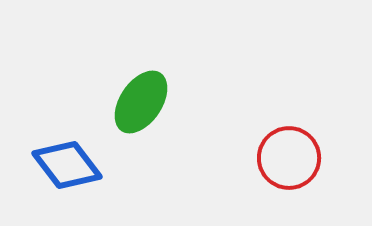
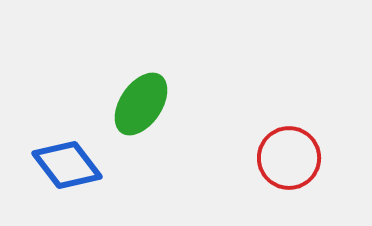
green ellipse: moved 2 px down
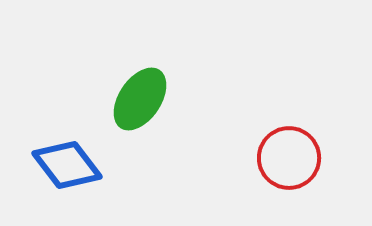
green ellipse: moved 1 px left, 5 px up
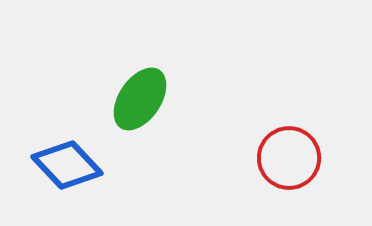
blue diamond: rotated 6 degrees counterclockwise
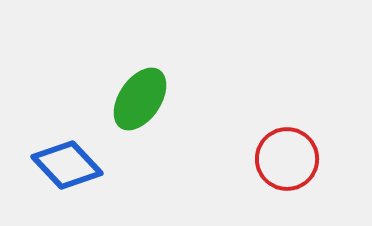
red circle: moved 2 px left, 1 px down
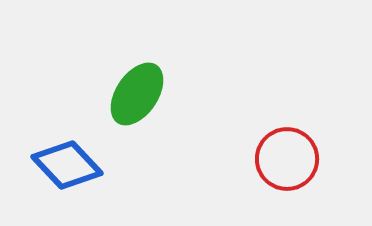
green ellipse: moved 3 px left, 5 px up
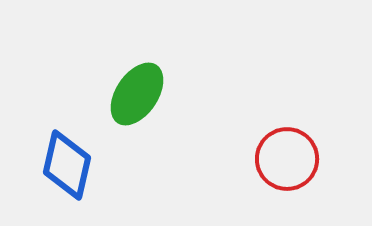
blue diamond: rotated 56 degrees clockwise
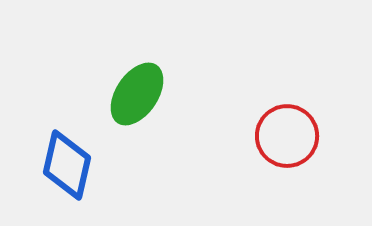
red circle: moved 23 px up
